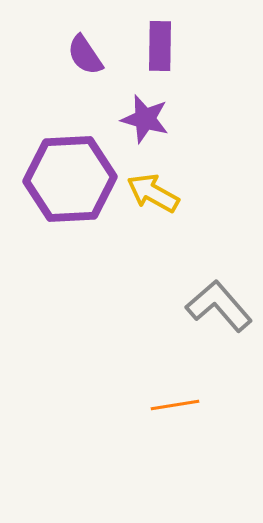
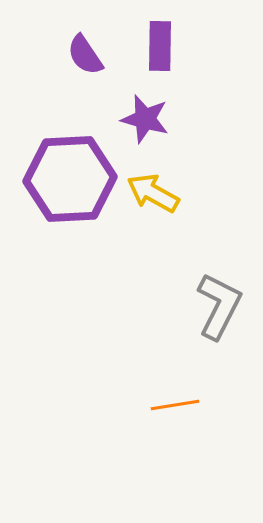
gray L-shape: rotated 68 degrees clockwise
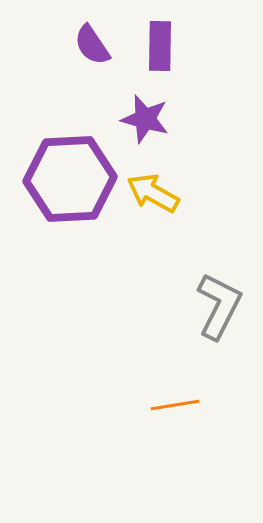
purple semicircle: moved 7 px right, 10 px up
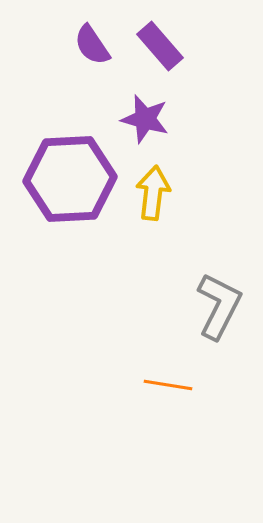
purple rectangle: rotated 42 degrees counterclockwise
yellow arrow: rotated 68 degrees clockwise
orange line: moved 7 px left, 20 px up; rotated 18 degrees clockwise
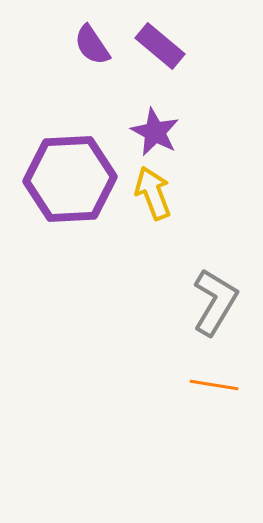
purple rectangle: rotated 9 degrees counterclockwise
purple star: moved 10 px right, 13 px down; rotated 12 degrees clockwise
yellow arrow: rotated 28 degrees counterclockwise
gray L-shape: moved 4 px left, 4 px up; rotated 4 degrees clockwise
orange line: moved 46 px right
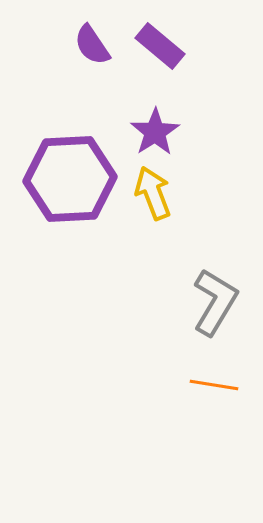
purple star: rotated 12 degrees clockwise
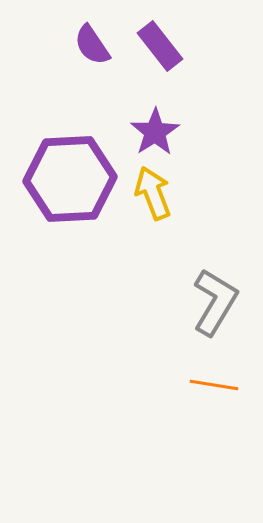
purple rectangle: rotated 12 degrees clockwise
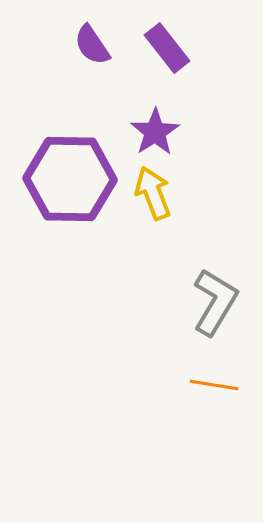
purple rectangle: moved 7 px right, 2 px down
purple hexagon: rotated 4 degrees clockwise
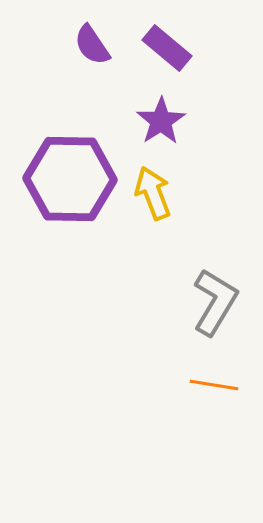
purple rectangle: rotated 12 degrees counterclockwise
purple star: moved 6 px right, 11 px up
